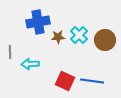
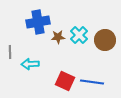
blue line: moved 1 px down
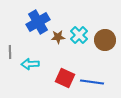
blue cross: rotated 20 degrees counterclockwise
red square: moved 3 px up
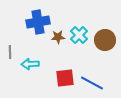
blue cross: rotated 20 degrees clockwise
red square: rotated 30 degrees counterclockwise
blue line: moved 1 px down; rotated 20 degrees clockwise
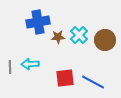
gray line: moved 15 px down
blue line: moved 1 px right, 1 px up
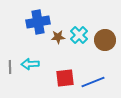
blue line: rotated 50 degrees counterclockwise
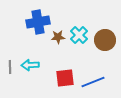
cyan arrow: moved 1 px down
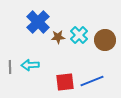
blue cross: rotated 35 degrees counterclockwise
red square: moved 4 px down
blue line: moved 1 px left, 1 px up
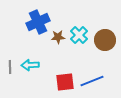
blue cross: rotated 20 degrees clockwise
